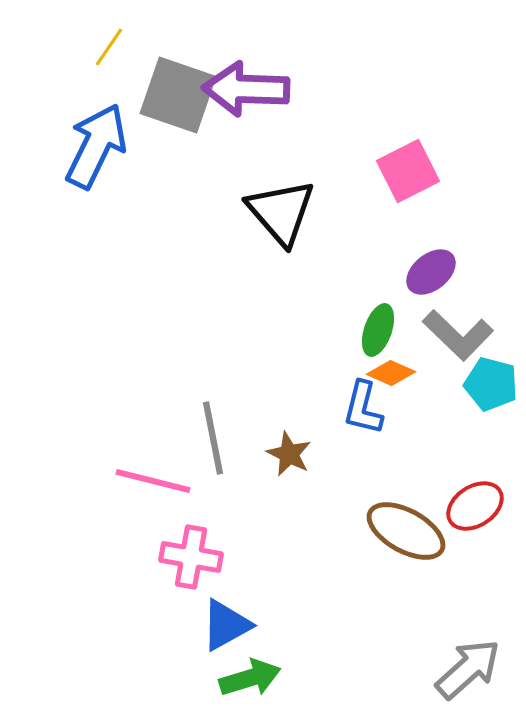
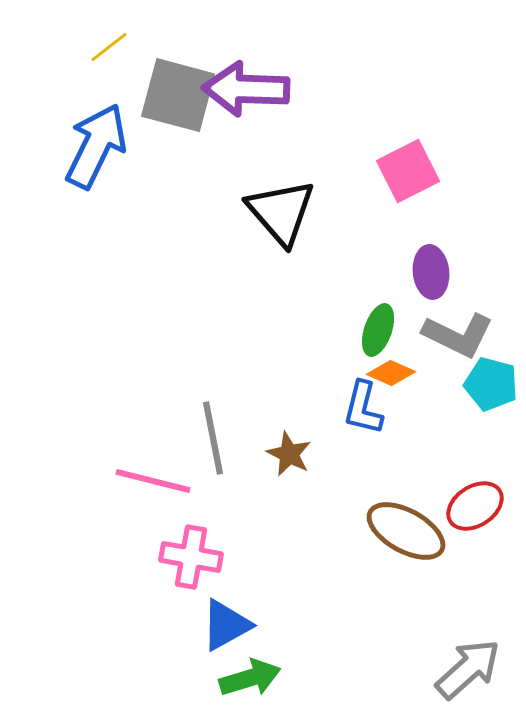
yellow line: rotated 18 degrees clockwise
gray square: rotated 4 degrees counterclockwise
purple ellipse: rotated 57 degrees counterclockwise
gray L-shape: rotated 18 degrees counterclockwise
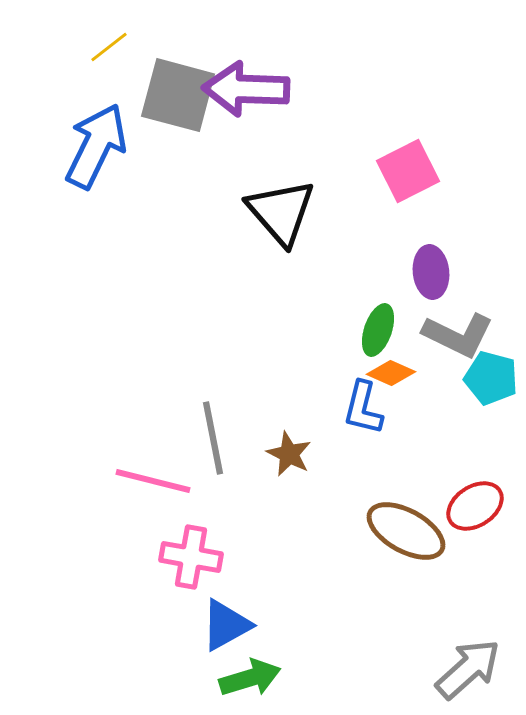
cyan pentagon: moved 6 px up
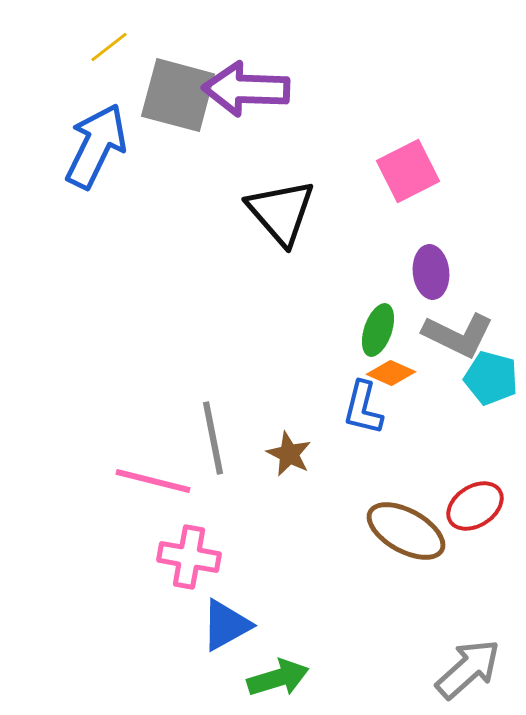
pink cross: moved 2 px left
green arrow: moved 28 px right
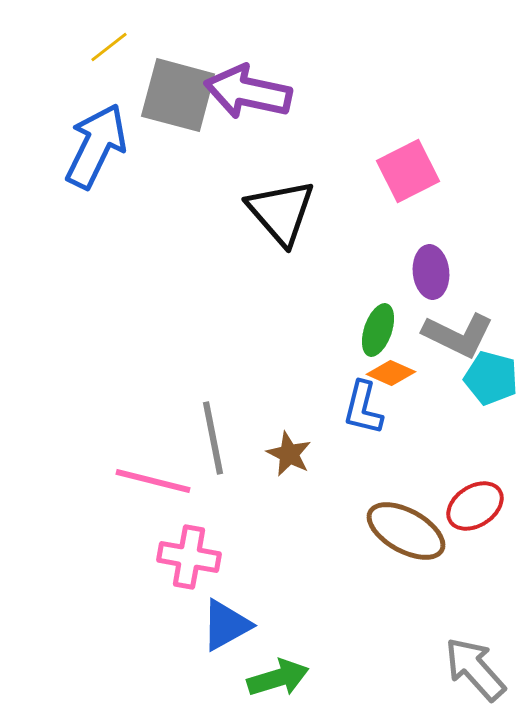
purple arrow: moved 2 px right, 3 px down; rotated 10 degrees clockwise
gray arrow: moved 7 px right; rotated 90 degrees counterclockwise
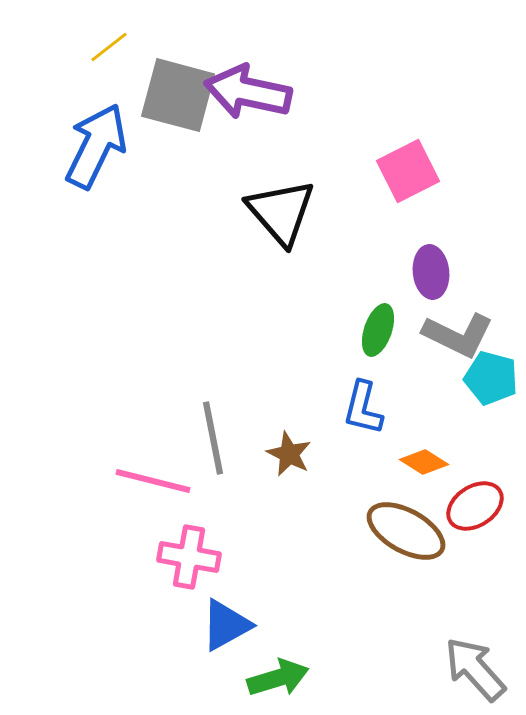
orange diamond: moved 33 px right, 89 px down; rotated 9 degrees clockwise
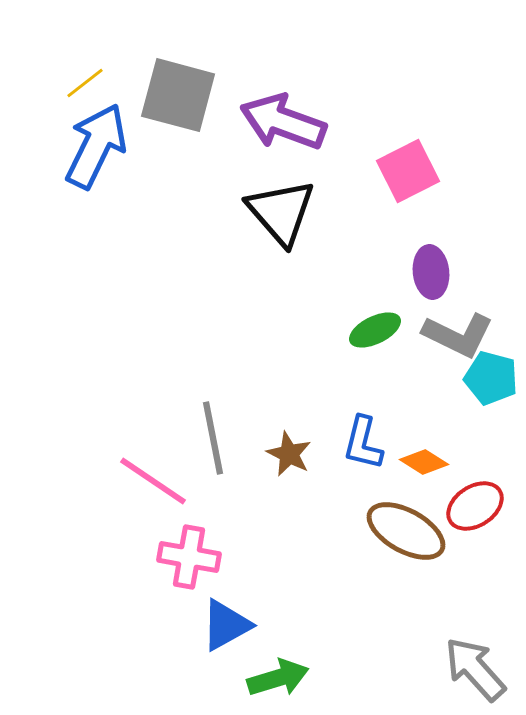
yellow line: moved 24 px left, 36 px down
purple arrow: moved 35 px right, 30 px down; rotated 8 degrees clockwise
green ellipse: moved 3 px left; rotated 45 degrees clockwise
blue L-shape: moved 35 px down
pink line: rotated 20 degrees clockwise
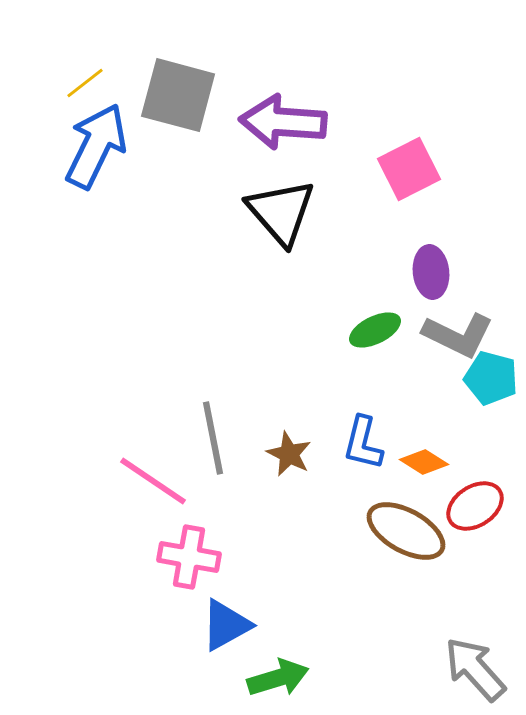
purple arrow: rotated 16 degrees counterclockwise
pink square: moved 1 px right, 2 px up
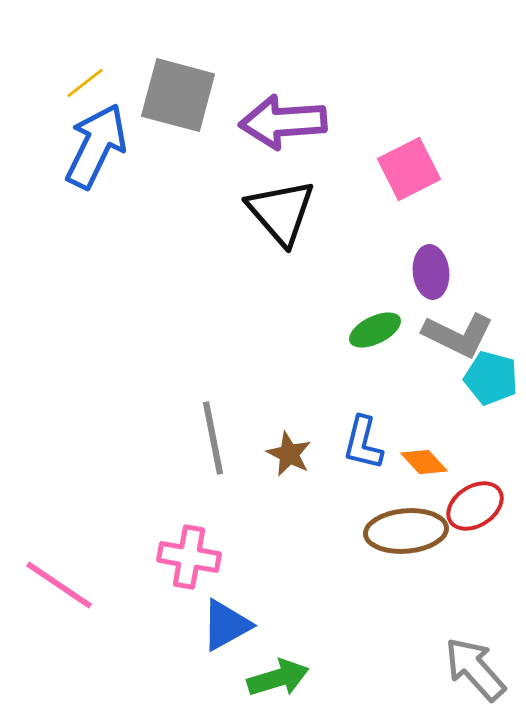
purple arrow: rotated 8 degrees counterclockwise
orange diamond: rotated 15 degrees clockwise
pink line: moved 94 px left, 104 px down
brown ellipse: rotated 34 degrees counterclockwise
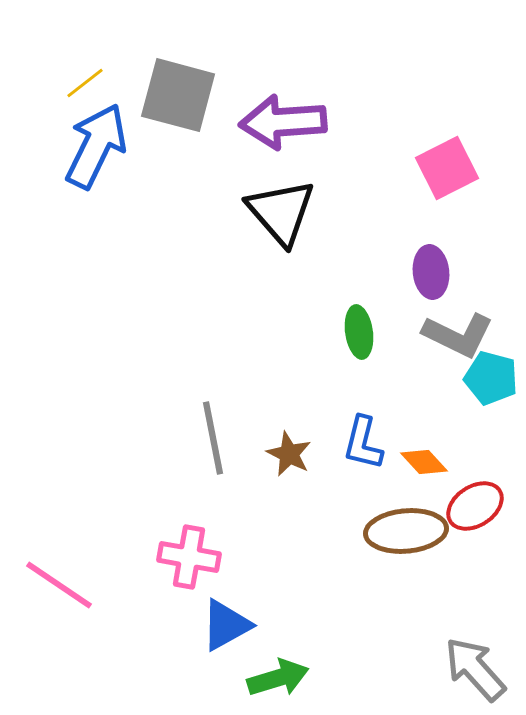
pink square: moved 38 px right, 1 px up
green ellipse: moved 16 px left, 2 px down; rotated 72 degrees counterclockwise
